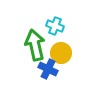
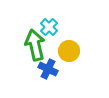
cyan cross: moved 6 px left, 1 px down; rotated 24 degrees clockwise
yellow circle: moved 8 px right, 2 px up
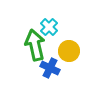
blue cross: moved 2 px right, 1 px up
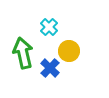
green arrow: moved 12 px left, 8 px down
blue cross: rotated 18 degrees clockwise
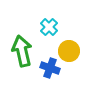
green arrow: moved 1 px left, 2 px up
blue cross: rotated 24 degrees counterclockwise
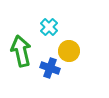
green arrow: moved 1 px left
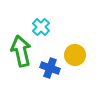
cyan cross: moved 8 px left
yellow circle: moved 6 px right, 4 px down
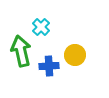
blue cross: moved 1 px left, 2 px up; rotated 24 degrees counterclockwise
